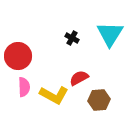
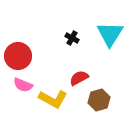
pink semicircle: moved 1 px left, 2 px up; rotated 114 degrees clockwise
yellow L-shape: moved 1 px left, 4 px down
brown hexagon: rotated 10 degrees counterclockwise
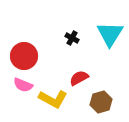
red circle: moved 6 px right
brown hexagon: moved 2 px right, 2 px down
